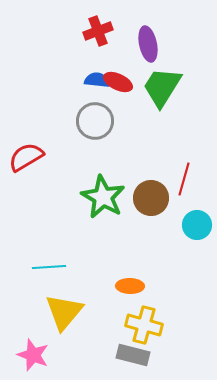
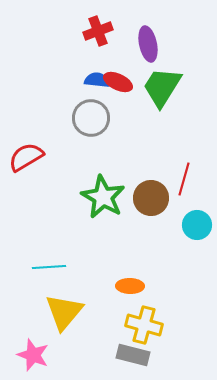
gray circle: moved 4 px left, 3 px up
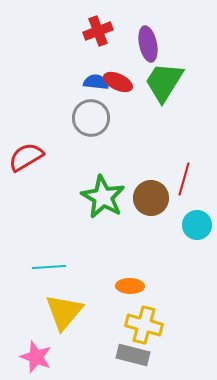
blue semicircle: moved 1 px left, 2 px down
green trapezoid: moved 2 px right, 5 px up
pink star: moved 3 px right, 2 px down
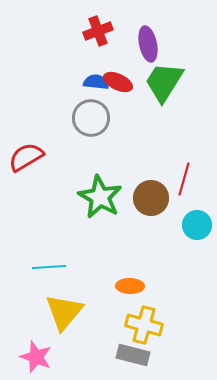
green star: moved 3 px left
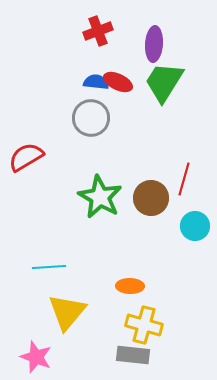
purple ellipse: moved 6 px right; rotated 16 degrees clockwise
cyan circle: moved 2 px left, 1 px down
yellow triangle: moved 3 px right
gray rectangle: rotated 8 degrees counterclockwise
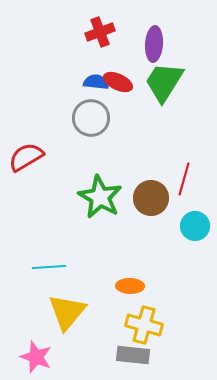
red cross: moved 2 px right, 1 px down
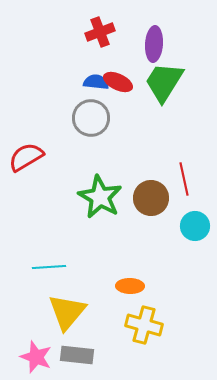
red line: rotated 28 degrees counterclockwise
gray rectangle: moved 56 px left
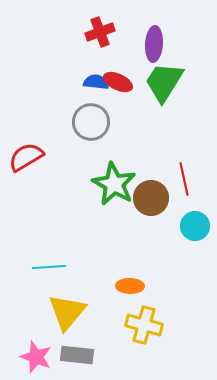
gray circle: moved 4 px down
green star: moved 14 px right, 13 px up
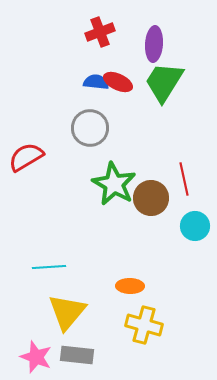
gray circle: moved 1 px left, 6 px down
